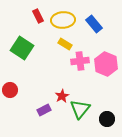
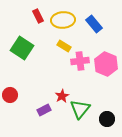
yellow rectangle: moved 1 px left, 2 px down
red circle: moved 5 px down
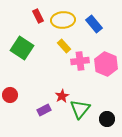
yellow rectangle: rotated 16 degrees clockwise
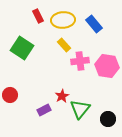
yellow rectangle: moved 1 px up
pink hexagon: moved 1 px right, 2 px down; rotated 15 degrees counterclockwise
black circle: moved 1 px right
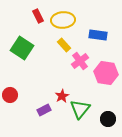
blue rectangle: moved 4 px right, 11 px down; rotated 42 degrees counterclockwise
pink cross: rotated 30 degrees counterclockwise
pink hexagon: moved 1 px left, 7 px down
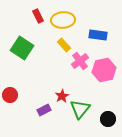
pink hexagon: moved 2 px left, 3 px up; rotated 20 degrees counterclockwise
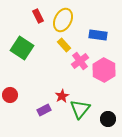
yellow ellipse: rotated 60 degrees counterclockwise
pink hexagon: rotated 20 degrees counterclockwise
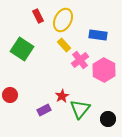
green square: moved 1 px down
pink cross: moved 1 px up
